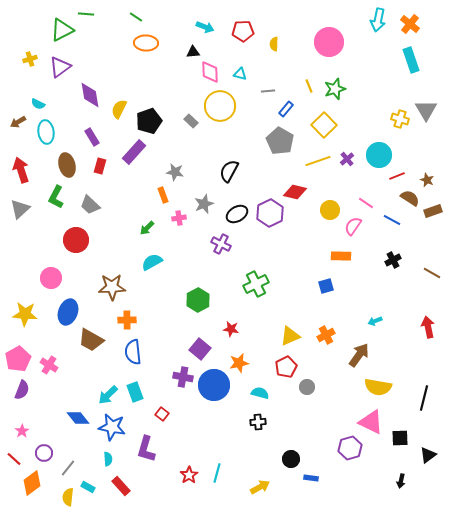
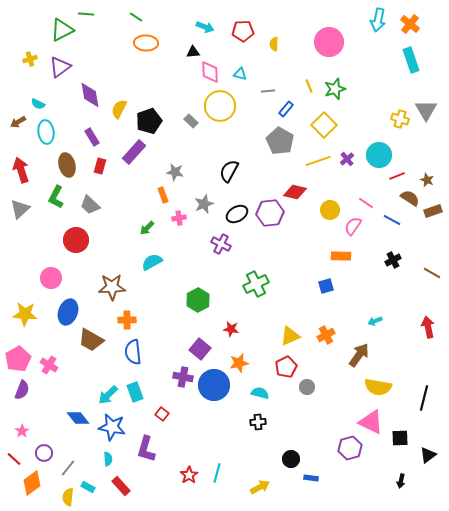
purple hexagon at (270, 213): rotated 20 degrees clockwise
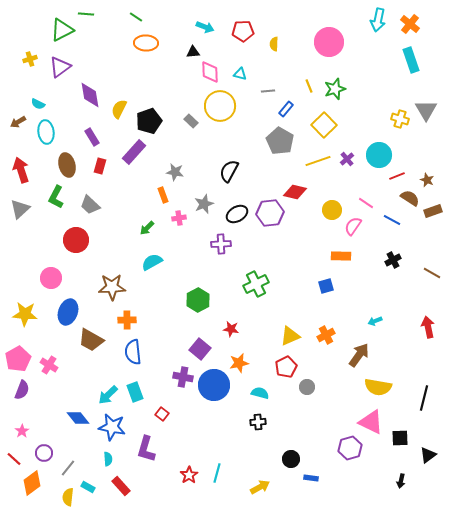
yellow circle at (330, 210): moved 2 px right
purple cross at (221, 244): rotated 30 degrees counterclockwise
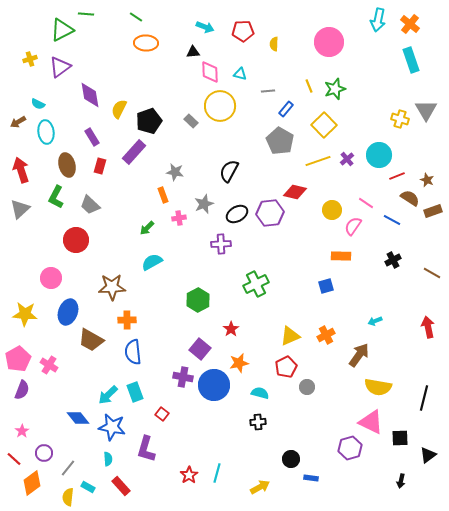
red star at (231, 329): rotated 28 degrees clockwise
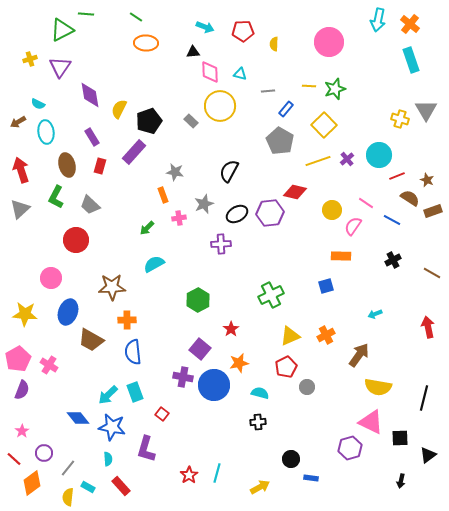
purple triangle at (60, 67): rotated 20 degrees counterclockwise
yellow line at (309, 86): rotated 64 degrees counterclockwise
cyan semicircle at (152, 262): moved 2 px right, 2 px down
green cross at (256, 284): moved 15 px right, 11 px down
cyan arrow at (375, 321): moved 7 px up
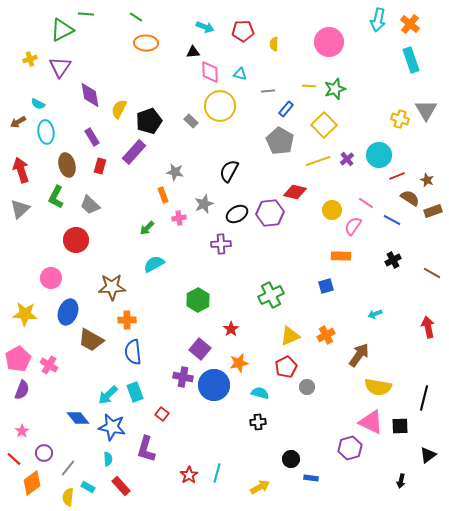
black square at (400, 438): moved 12 px up
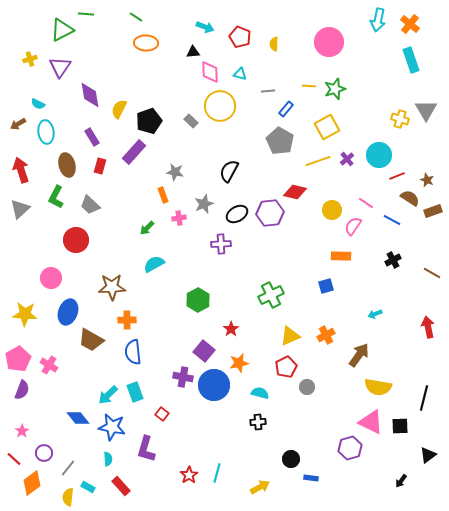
red pentagon at (243, 31): moved 3 px left, 6 px down; rotated 25 degrees clockwise
brown arrow at (18, 122): moved 2 px down
yellow square at (324, 125): moved 3 px right, 2 px down; rotated 15 degrees clockwise
purple square at (200, 349): moved 4 px right, 2 px down
black arrow at (401, 481): rotated 24 degrees clockwise
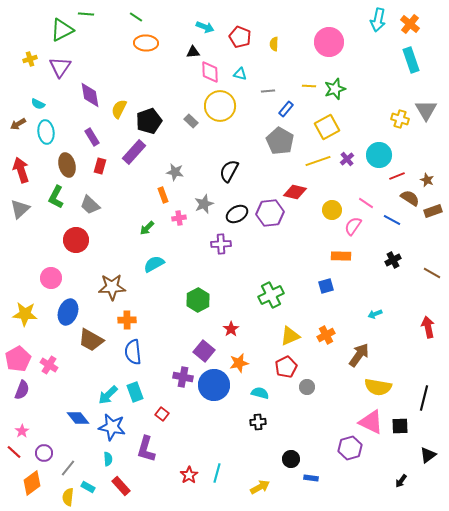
red line at (14, 459): moved 7 px up
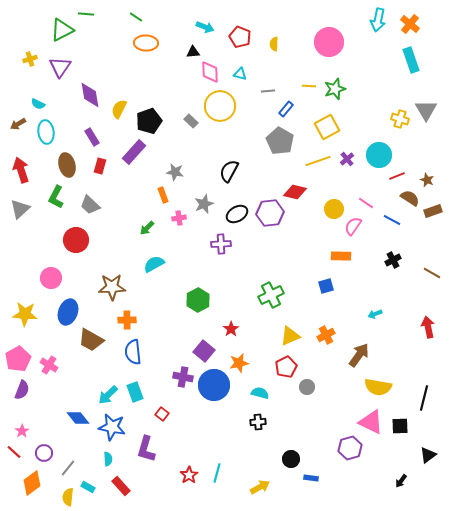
yellow circle at (332, 210): moved 2 px right, 1 px up
